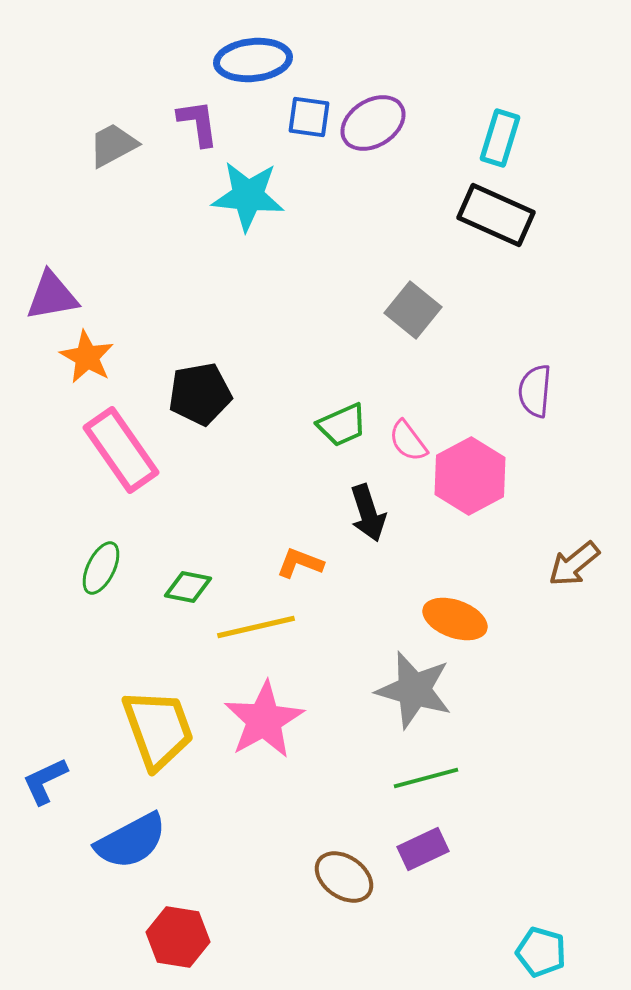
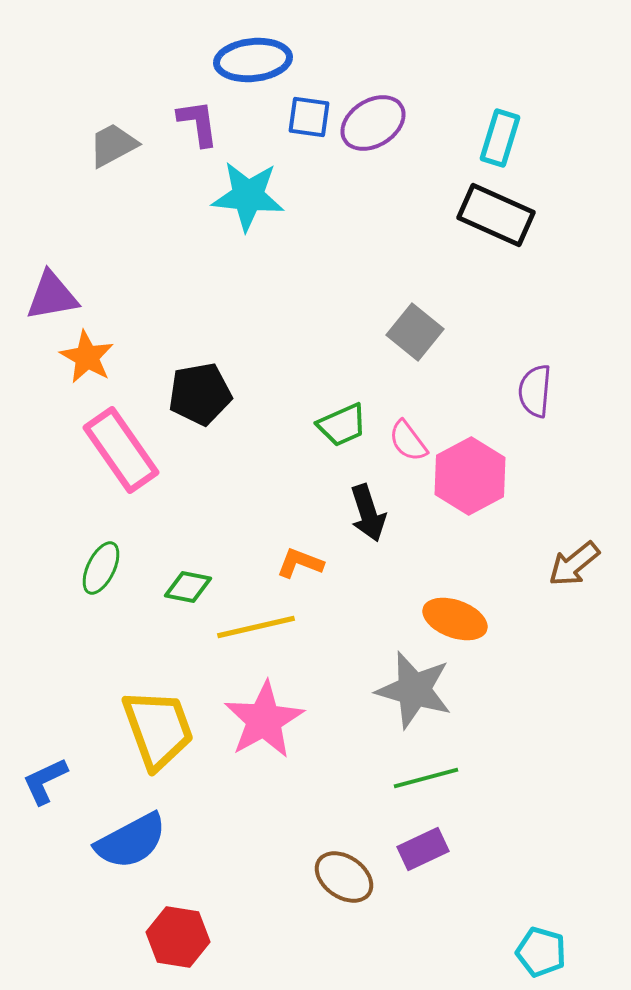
gray square: moved 2 px right, 22 px down
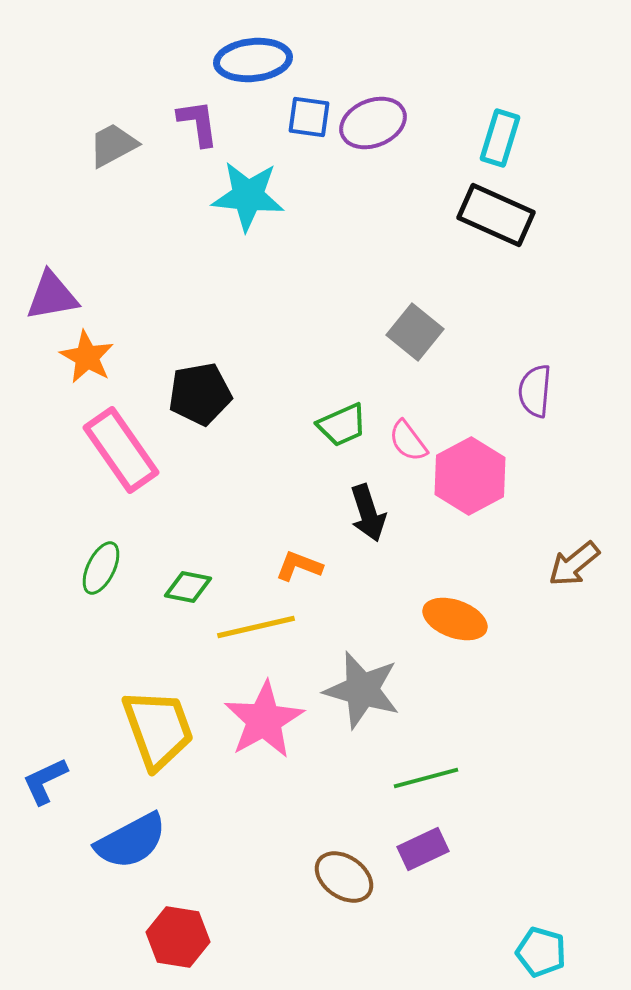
purple ellipse: rotated 10 degrees clockwise
orange L-shape: moved 1 px left, 3 px down
gray star: moved 52 px left
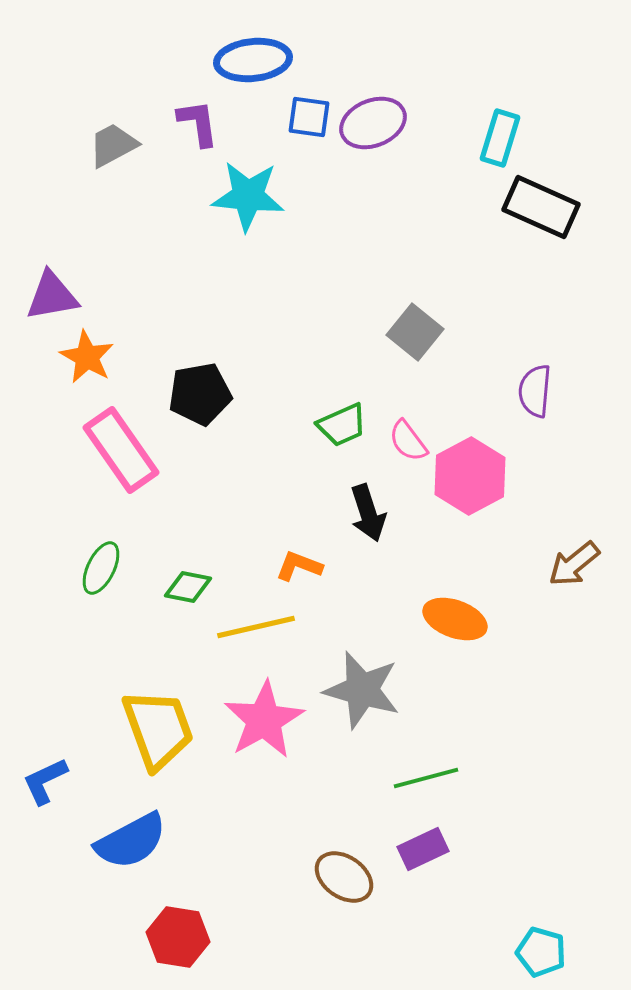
black rectangle: moved 45 px right, 8 px up
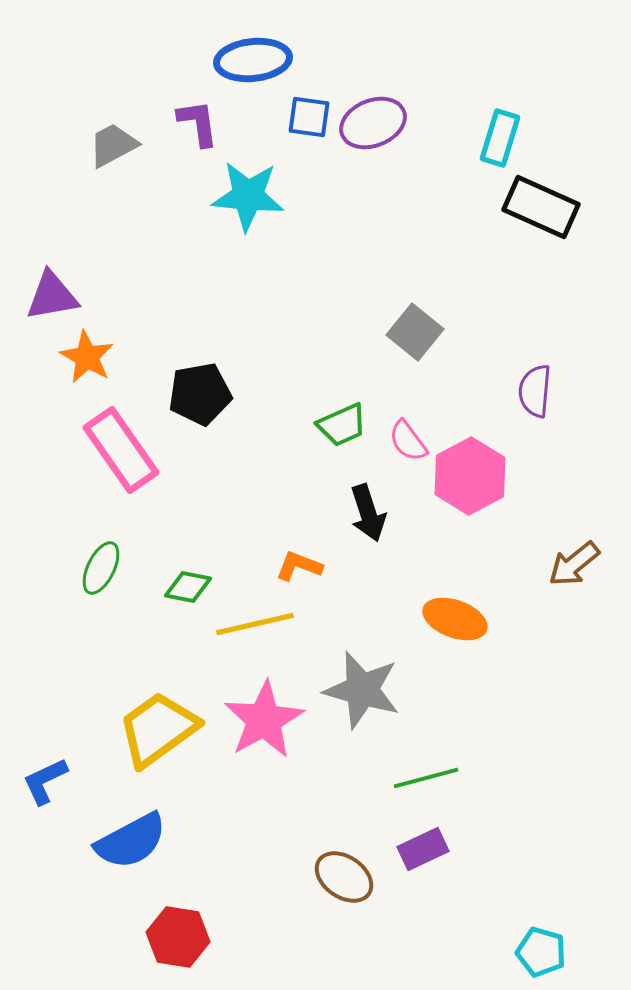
yellow line: moved 1 px left, 3 px up
yellow trapezoid: rotated 106 degrees counterclockwise
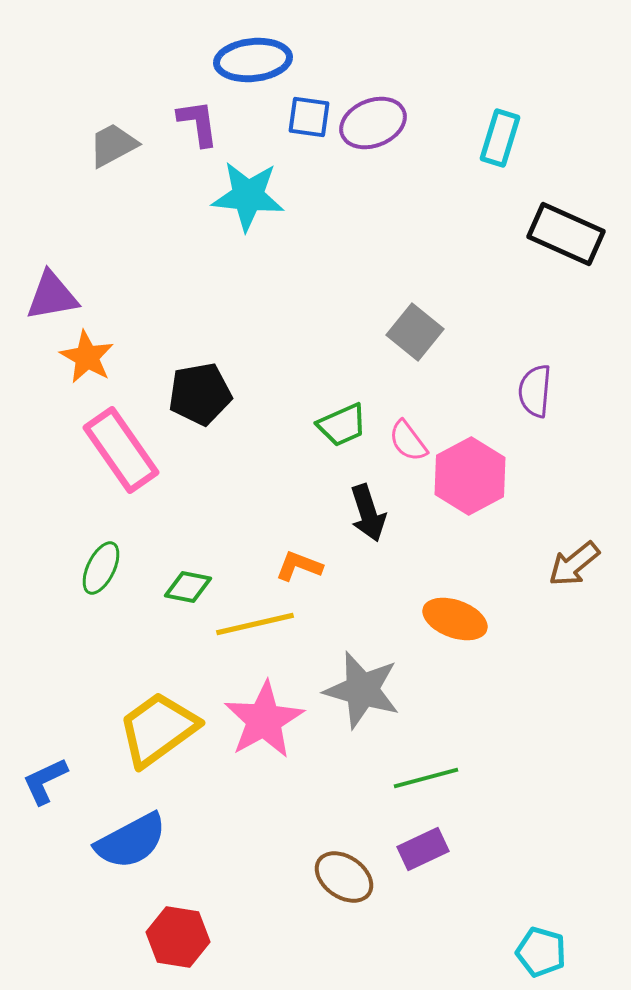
black rectangle: moved 25 px right, 27 px down
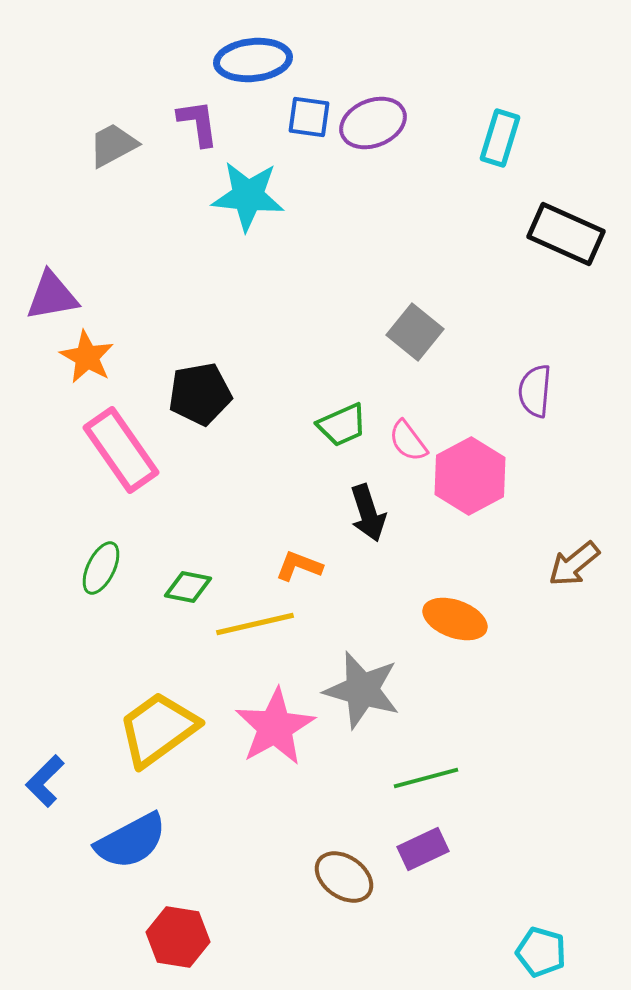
pink star: moved 11 px right, 7 px down
blue L-shape: rotated 20 degrees counterclockwise
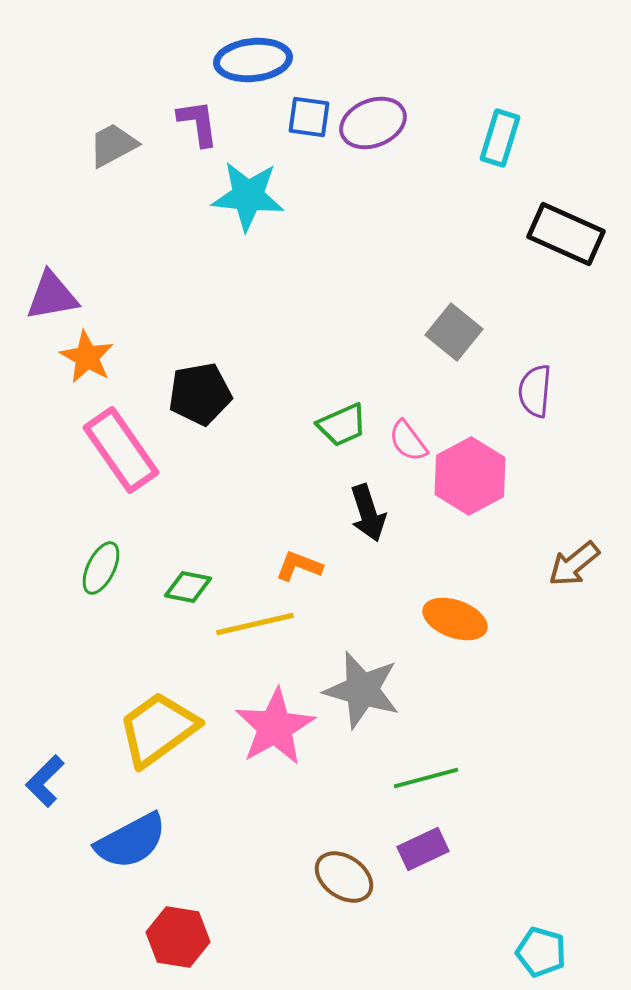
gray square: moved 39 px right
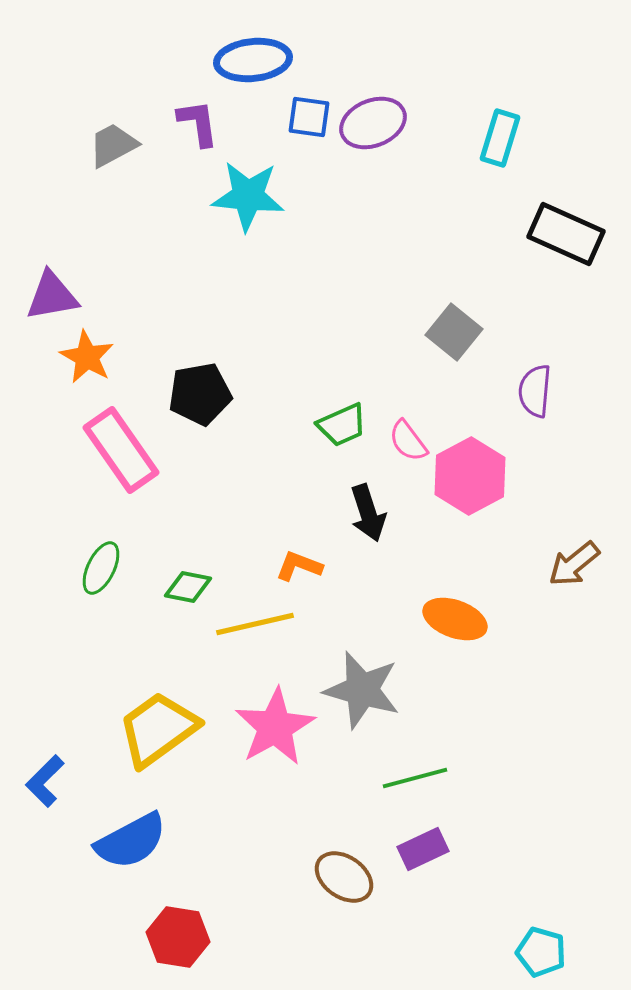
green line: moved 11 px left
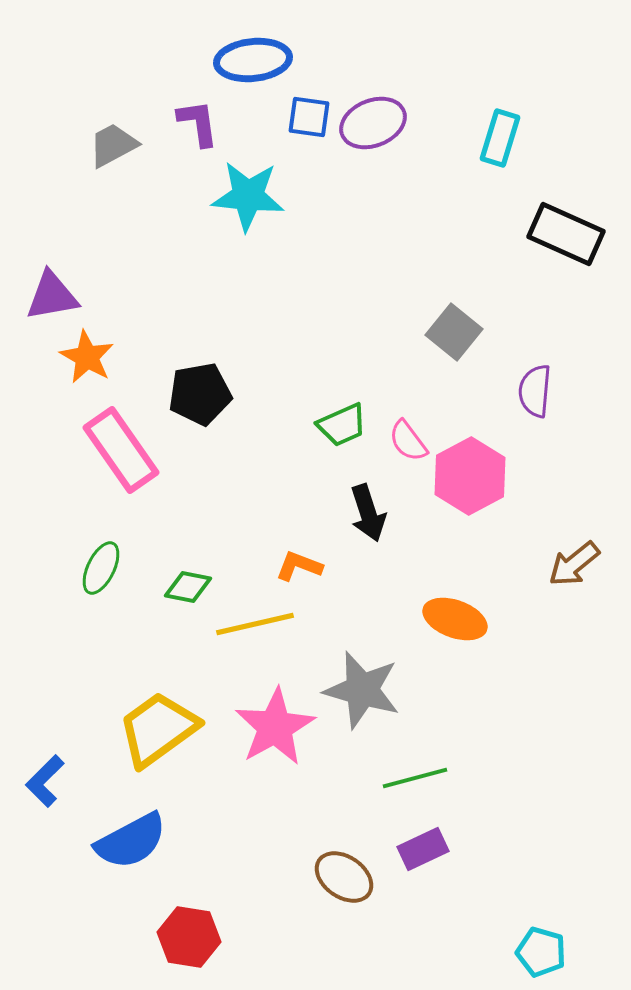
red hexagon: moved 11 px right
